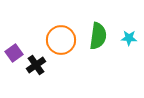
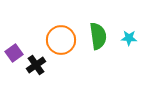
green semicircle: rotated 16 degrees counterclockwise
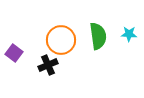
cyan star: moved 4 px up
purple square: rotated 18 degrees counterclockwise
black cross: moved 12 px right; rotated 12 degrees clockwise
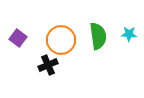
purple square: moved 4 px right, 15 px up
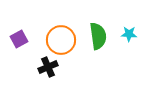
purple square: moved 1 px right, 1 px down; rotated 24 degrees clockwise
black cross: moved 2 px down
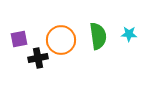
purple square: rotated 18 degrees clockwise
black cross: moved 10 px left, 9 px up; rotated 12 degrees clockwise
